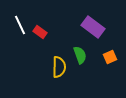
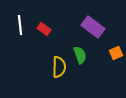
white line: rotated 18 degrees clockwise
red rectangle: moved 4 px right, 3 px up
orange square: moved 6 px right, 4 px up
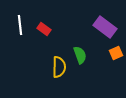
purple rectangle: moved 12 px right
